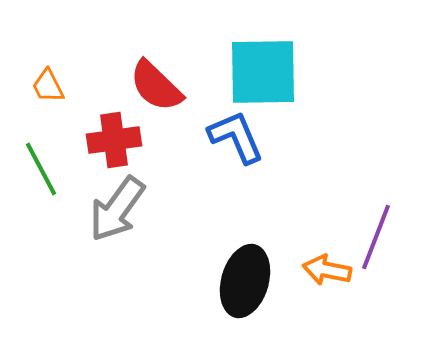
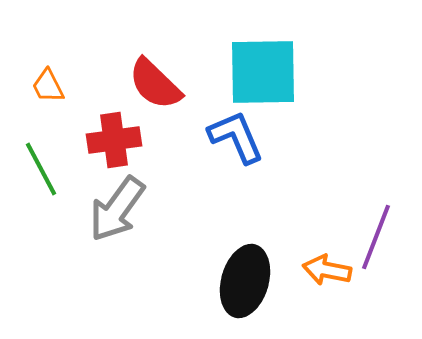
red semicircle: moved 1 px left, 2 px up
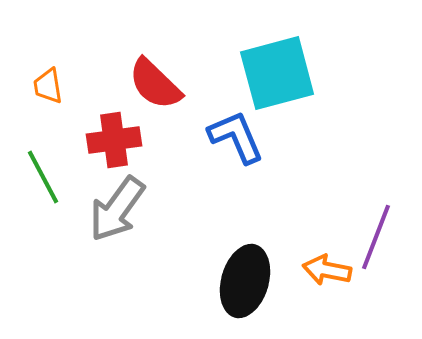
cyan square: moved 14 px right, 1 px down; rotated 14 degrees counterclockwise
orange trapezoid: rotated 18 degrees clockwise
green line: moved 2 px right, 8 px down
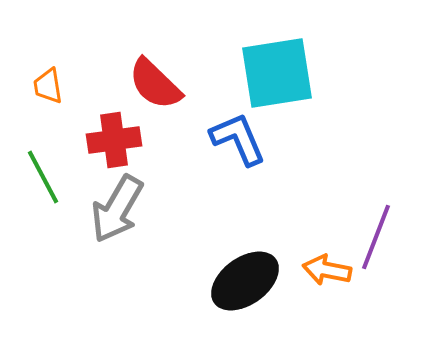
cyan square: rotated 6 degrees clockwise
blue L-shape: moved 2 px right, 2 px down
gray arrow: rotated 6 degrees counterclockwise
black ellipse: rotated 38 degrees clockwise
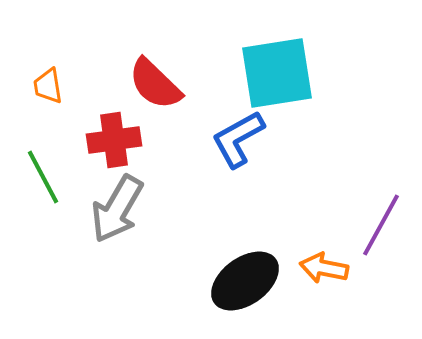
blue L-shape: rotated 96 degrees counterclockwise
purple line: moved 5 px right, 12 px up; rotated 8 degrees clockwise
orange arrow: moved 3 px left, 2 px up
